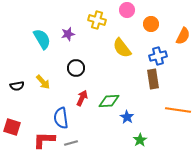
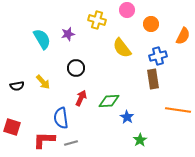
red arrow: moved 1 px left
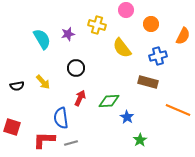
pink circle: moved 1 px left
yellow cross: moved 5 px down
brown rectangle: moved 5 px left, 3 px down; rotated 66 degrees counterclockwise
red arrow: moved 1 px left
orange line: rotated 15 degrees clockwise
